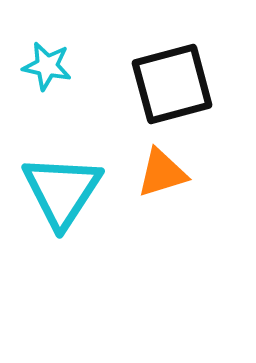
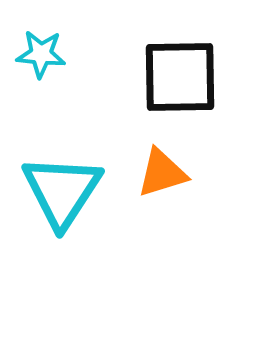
cyan star: moved 6 px left, 12 px up; rotated 6 degrees counterclockwise
black square: moved 8 px right, 7 px up; rotated 14 degrees clockwise
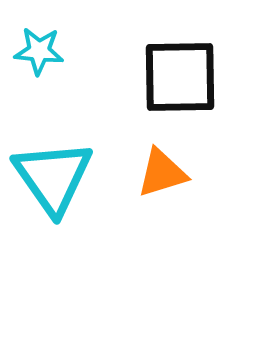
cyan star: moved 2 px left, 3 px up
cyan triangle: moved 9 px left, 14 px up; rotated 8 degrees counterclockwise
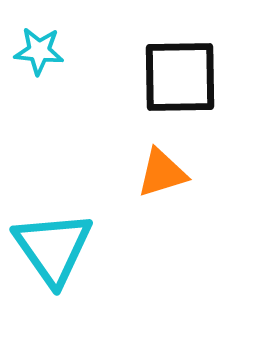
cyan triangle: moved 71 px down
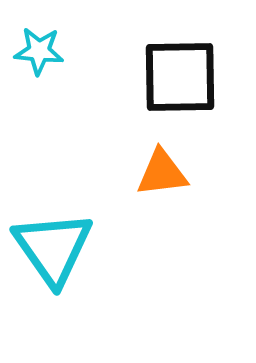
orange triangle: rotated 10 degrees clockwise
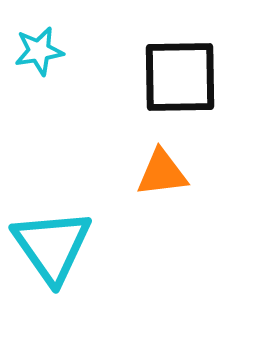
cyan star: rotated 15 degrees counterclockwise
cyan triangle: moved 1 px left, 2 px up
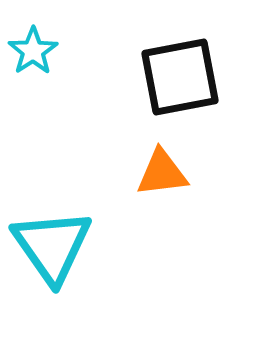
cyan star: moved 6 px left; rotated 24 degrees counterclockwise
black square: rotated 10 degrees counterclockwise
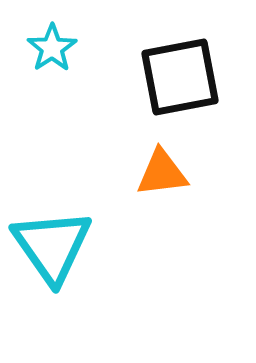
cyan star: moved 19 px right, 3 px up
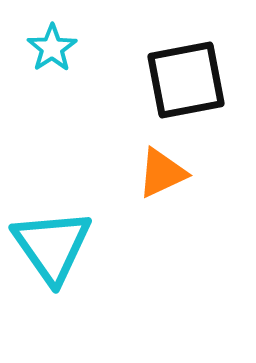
black square: moved 6 px right, 3 px down
orange triangle: rotated 18 degrees counterclockwise
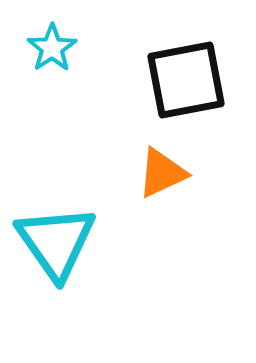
cyan triangle: moved 4 px right, 4 px up
